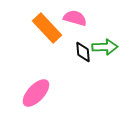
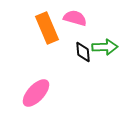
orange rectangle: rotated 20 degrees clockwise
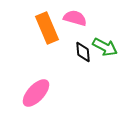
green arrow: rotated 30 degrees clockwise
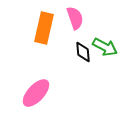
pink semicircle: rotated 55 degrees clockwise
orange rectangle: moved 3 px left; rotated 36 degrees clockwise
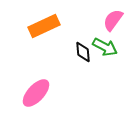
pink semicircle: moved 38 px right, 2 px down; rotated 125 degrees counterclockwise
orange rectangle: moved 2 px up; rotated 52 degrees clockwise
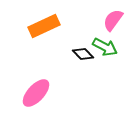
black diamond: moved 2 px down; rotated 40 degrees counterclockwise
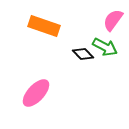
orange rectangle: rotated 44 degrees clockwise
